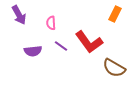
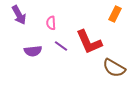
red L-shape: rotated 12 degrees clockwise
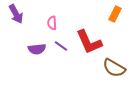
purple arrow: moved 3 px left, 1 px up
pink semicircle: moved 1 px right
purple semicircle: moved 4 px right, 2 px up
